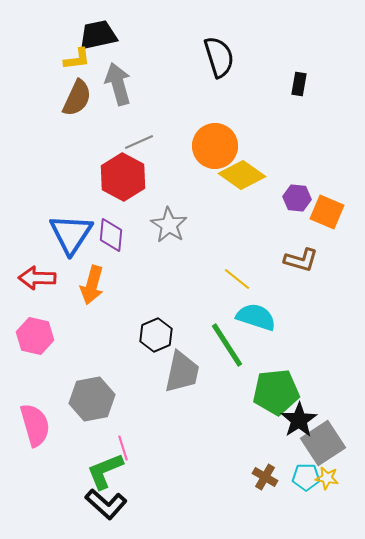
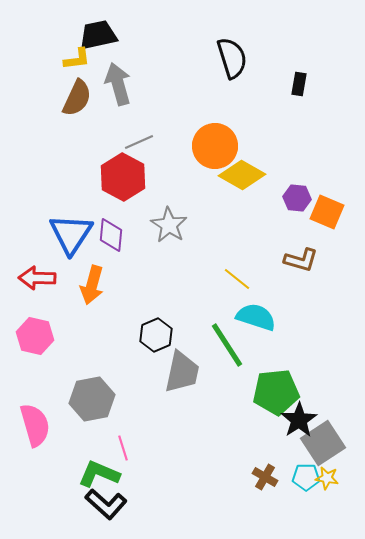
black semicircle: moved 13 px right, 1 px down
yellow diamond: rotated 6 degrees counterclockwise
green L-shape: moved 6 px left, 3 px down; rotated 45 degrees clockwise
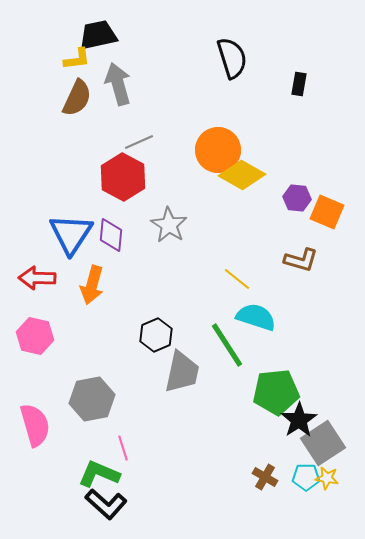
orange circle: moved 3 px right, 4 px down
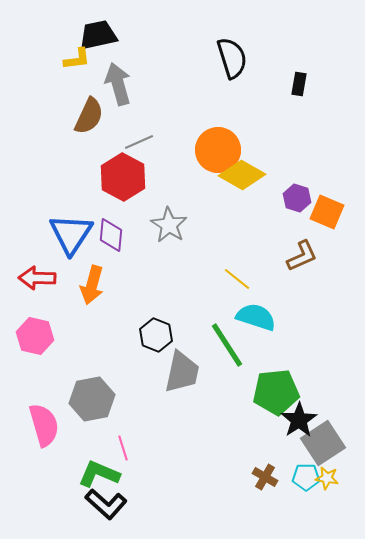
brown semicircle: moved 12 px right, 18 px down
purple hexagon: rotated 12 degrees clockwise
brown L-shape: moved 1 px right, 4 px up; rotated 40 degrees counterclockwise
black hexagon: rotated 16 degrees counterclockwise
pink semicircle: moved 9 px right
